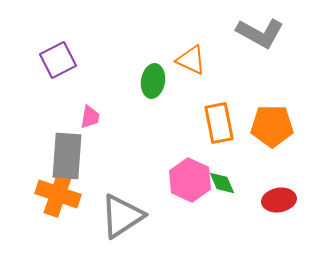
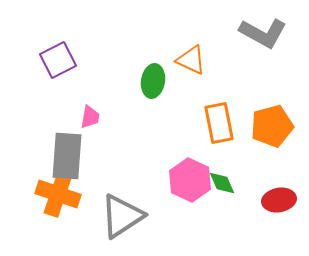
gray L-shape: moved 3 px right
orange pentagon: rotated 15 degrees counterclockwise
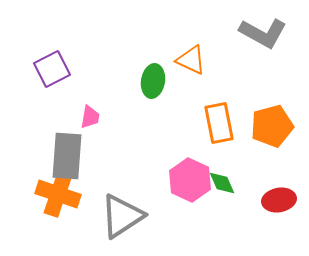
purple square: moved 6 px left, 9 px down
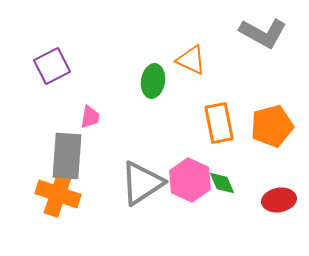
purple square: moved 3 px up
gray triangle: moved 20 px right, 33 px up
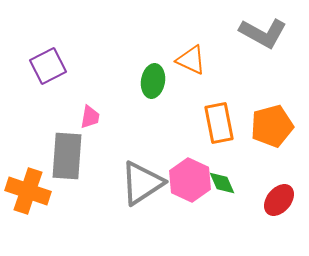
purple square: moved 4 px left
orange cross: moved 30 px left, 3 px up
red ellipse: rotated 40 degrees counterclockwise
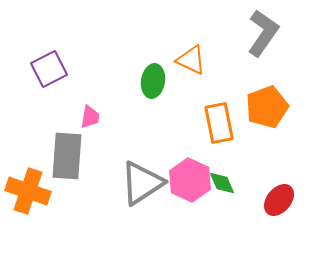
gray L-shape: rotated 84 degrees counterclockwise
purple square: moved 1 px right, 3 px down
orange pentagon: moved 5 px left, 19 px up; rotated 6 degrees counterclockwise
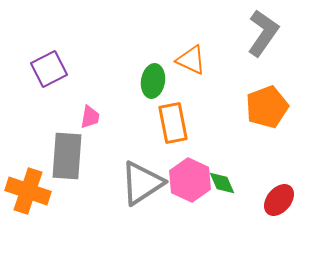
orange rectangle: moved 46 px left
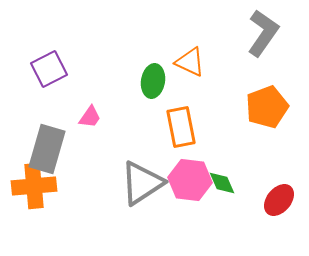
orange triangle: moved 1 px left, 2 px down
pink trapezoid: rotated 25 degrees clockwise
orange rectangle: moved 8 px right, 4 px down
gray rectangle: moved 20 px left, 7 px up; rotated 12 degrees clockwise
pink hexagon: rotated 18 degrees counterclockwise
orange cross: moved 6 px right, 5 px up; rotated 24 degrees counterclockwise
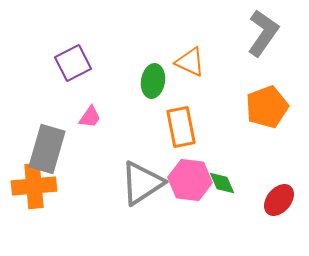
purple square: moved 24 px right, 6 px up
